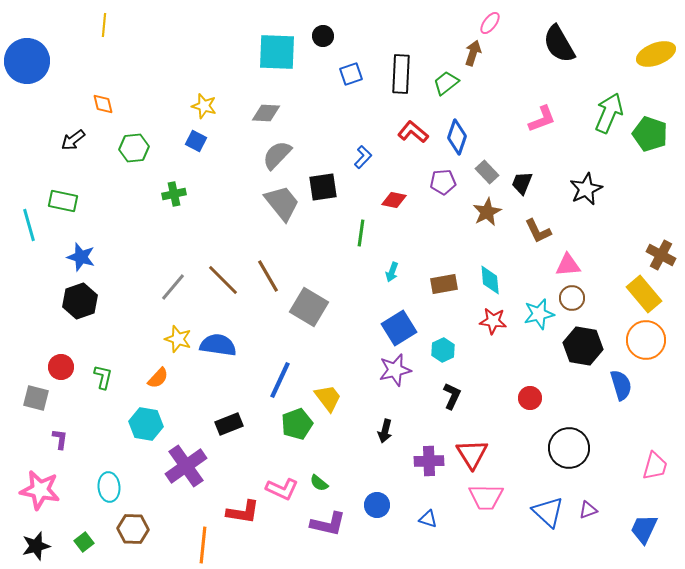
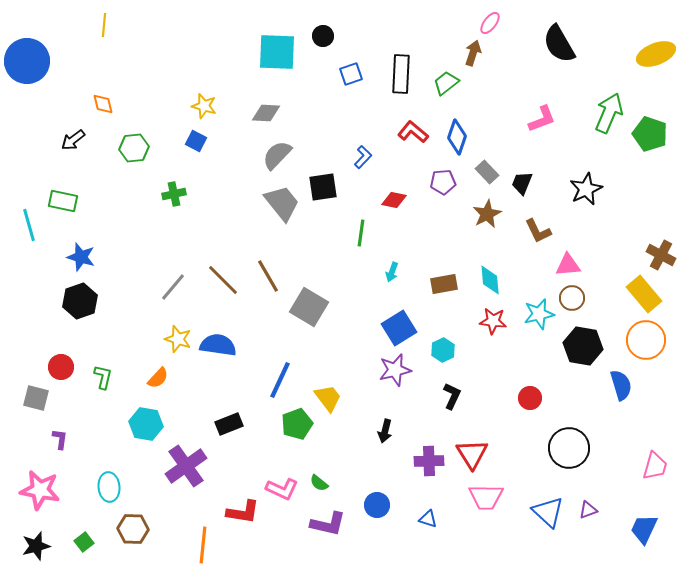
brown star at (487, 212): moved 2 px down
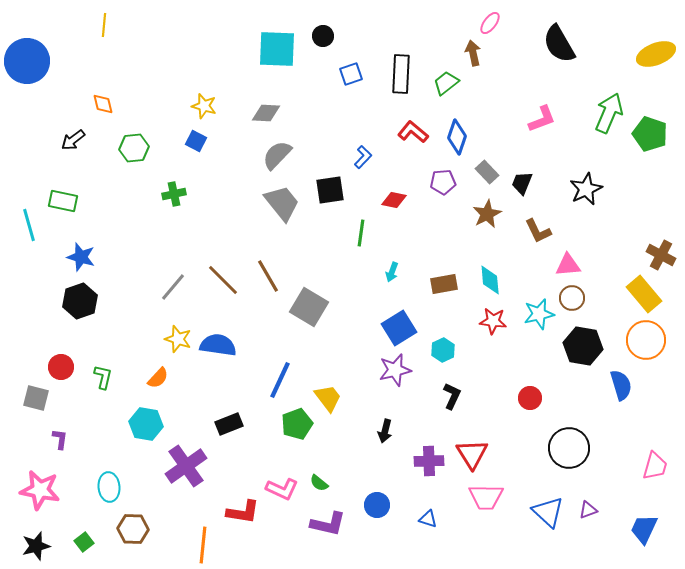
cyan square at (277, 52): moved 3 px up
brown arrow at (473, 53): rotated 30 degrees counterclockwise
black square at (323, 187): moved 7 px right, 3 px down
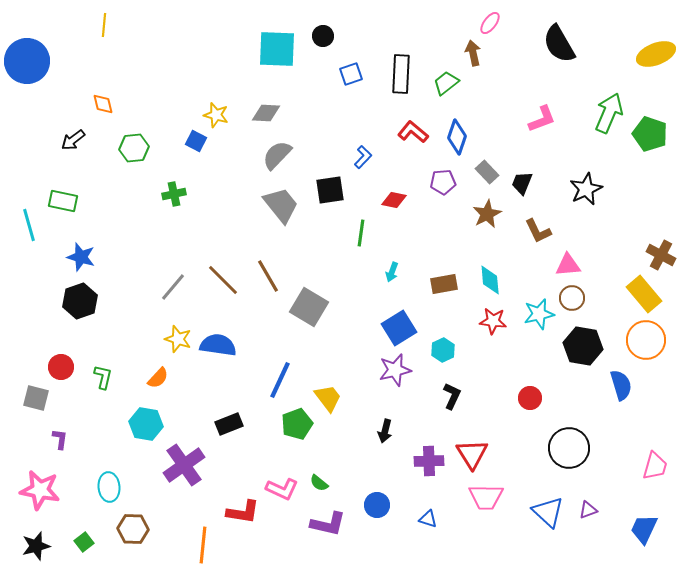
yellow star at (204, 106): moved 12 px right, 9 px down
gray trapezoid at (282, 203): moved 1 px left, 2 px down
purple cross at (186, 466): moved 2 px left, 1 px up
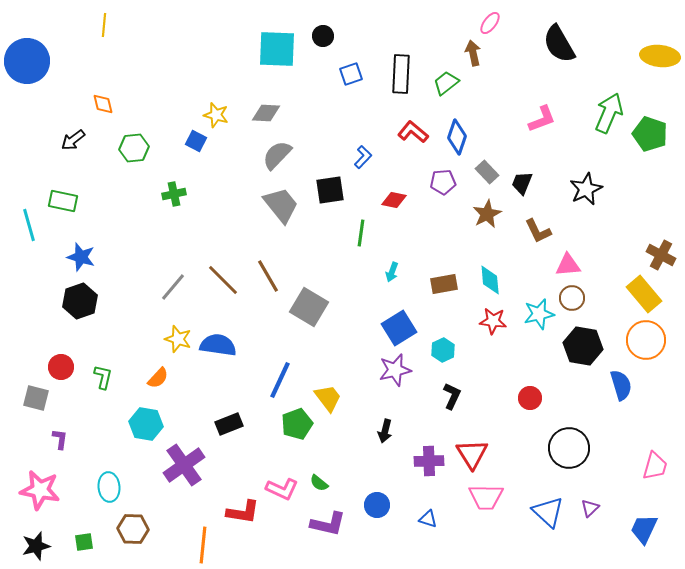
yellow ellipse at (656, 54): moved 4 px right, 2 px down; rotated 27 degrees clockwise
purple triangle at (588, 510): moved 2 px right, 2 px up; rotated 24 degrees counterclockwise
green square at (84, 542): rotated 30 degrees clockwise
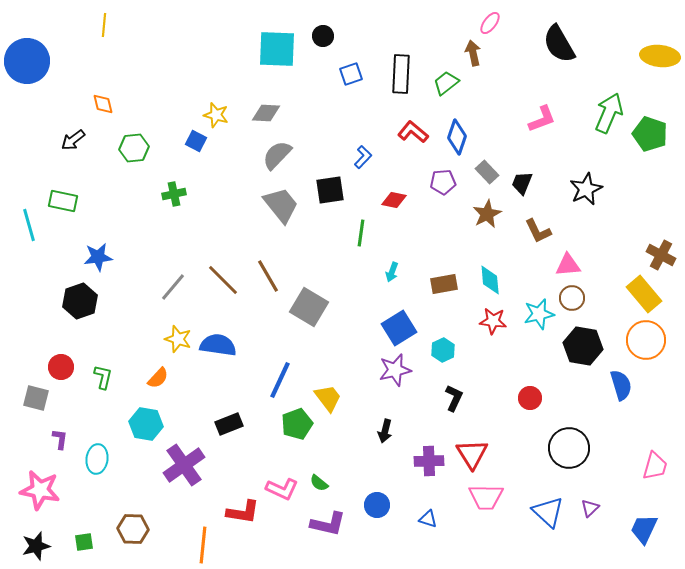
blue star at (81, 257): moved 17 px right; rotated 24 degrees counterclockwise
black L-shape at (452, 396): moved 2 px right, 2 px down
cyan ellipse at (109, 487): moved 12 px left, 28 px up; rotated 12 degrees clockwise
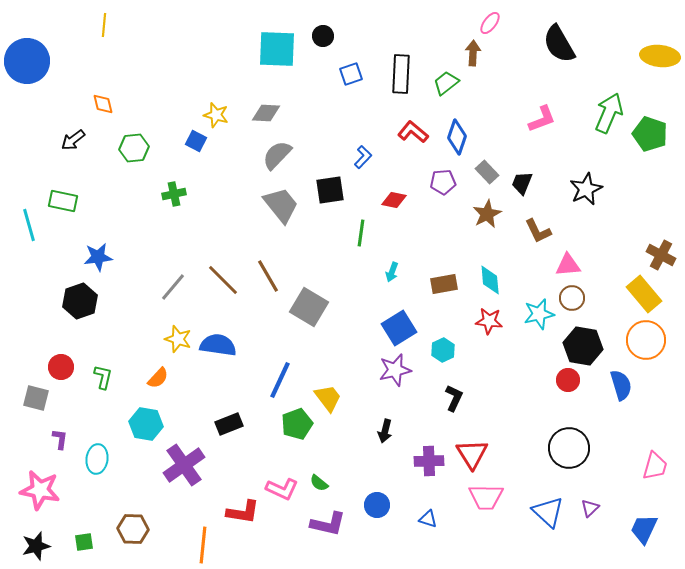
brown arrow at (473, 53): rotated 15 degrees clockwise
red star at (493, 321): moved 4 px left
red circle at (530, 398): moved 38 px right, 18 px up
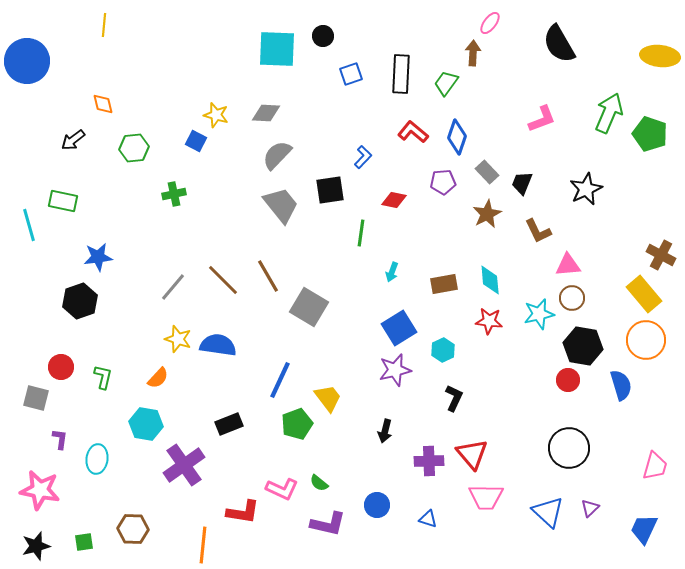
green trapezoid at (446, 83): rotated 16 degrees counterclockwise
red triangle at (472, 454): rotated 8 degrees counterclockwise
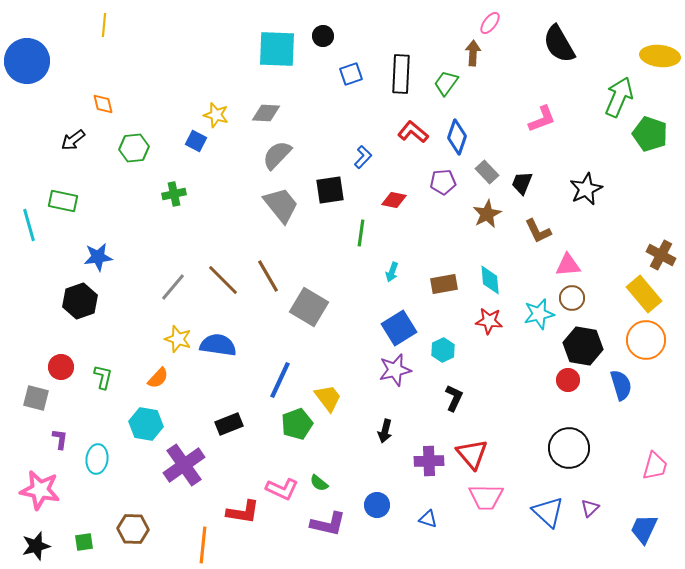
green arrow at (609, 113): moved 10 px right, 16 px up
